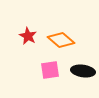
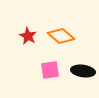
orange diamond: moved 4 px up
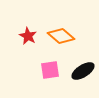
black ellipse: rotated 40 degrees counterclockwise
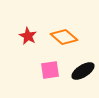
orange diamond: moved 3 px right, 1 px down
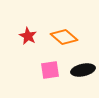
black ellipse: moved 1 px up; rotated 20 degrees clockwise
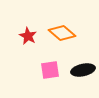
orange diamond: moved 2 px left, 4 px up
